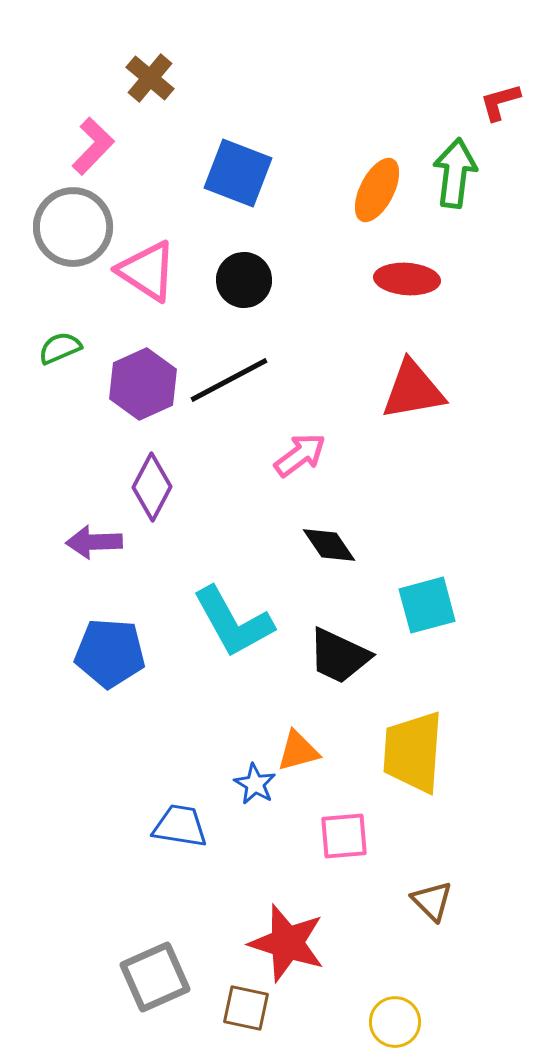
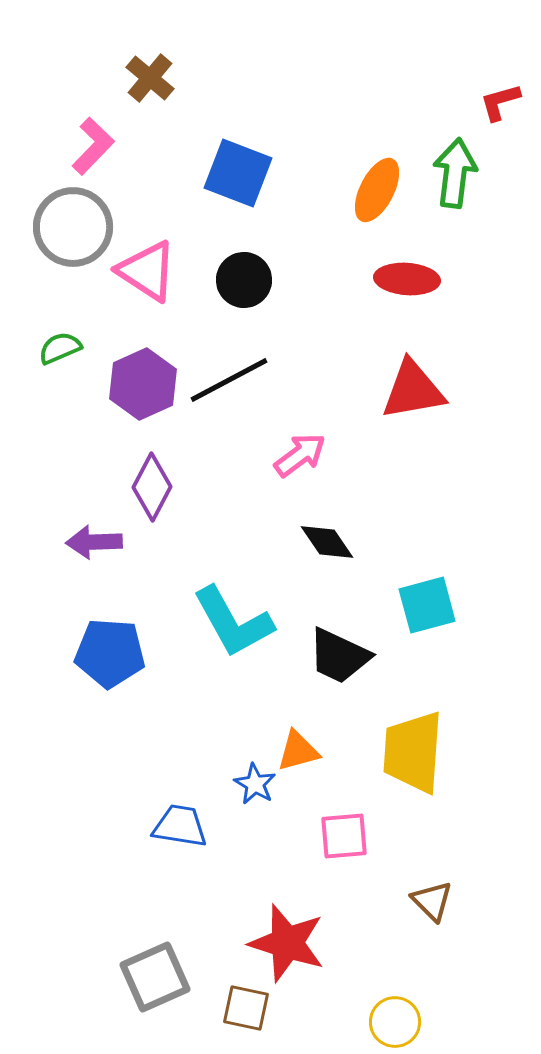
black diamond: moved 2 px left, 3 px up
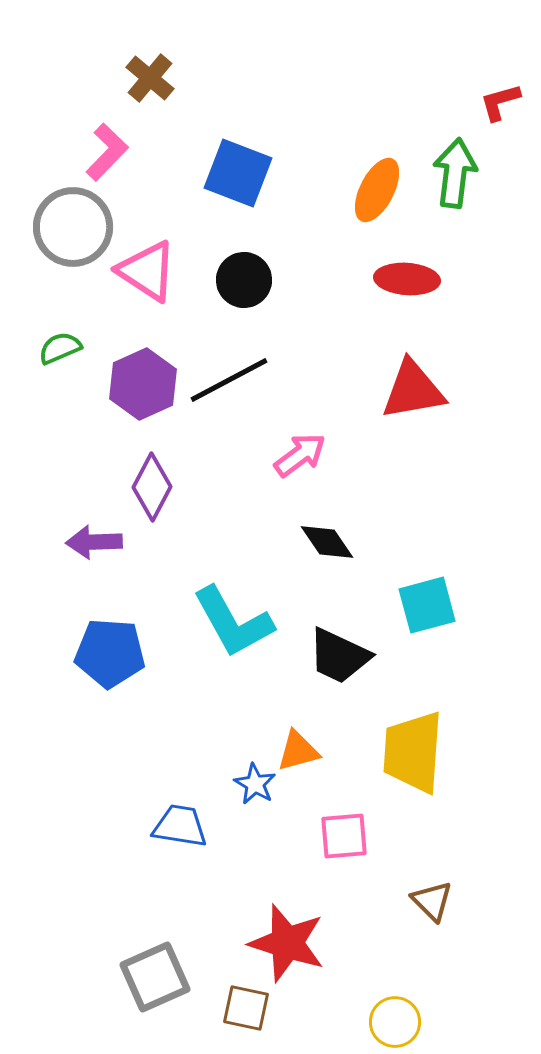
pink L-shape: moved 14 px right, 6 px down
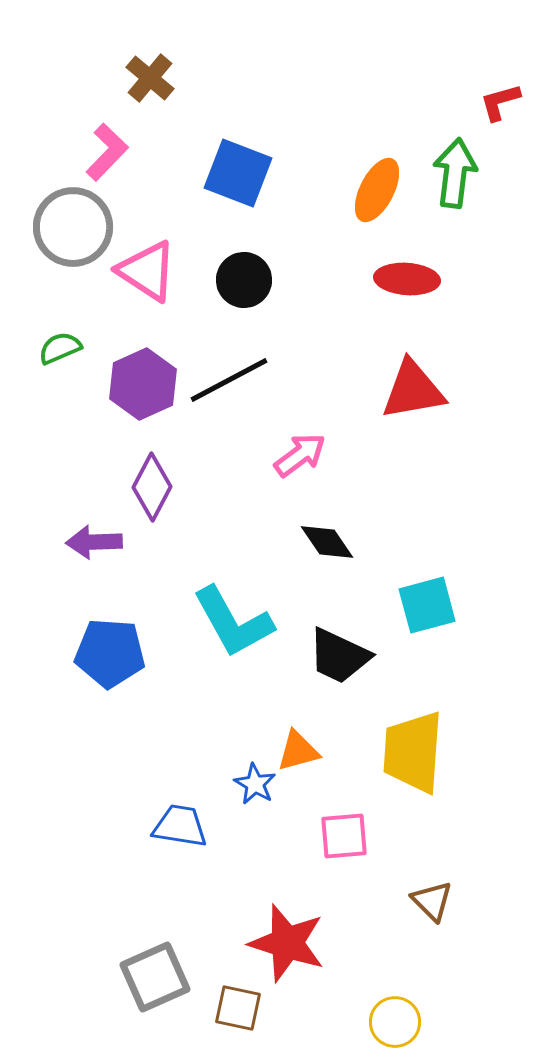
brown square: moved 8 px left
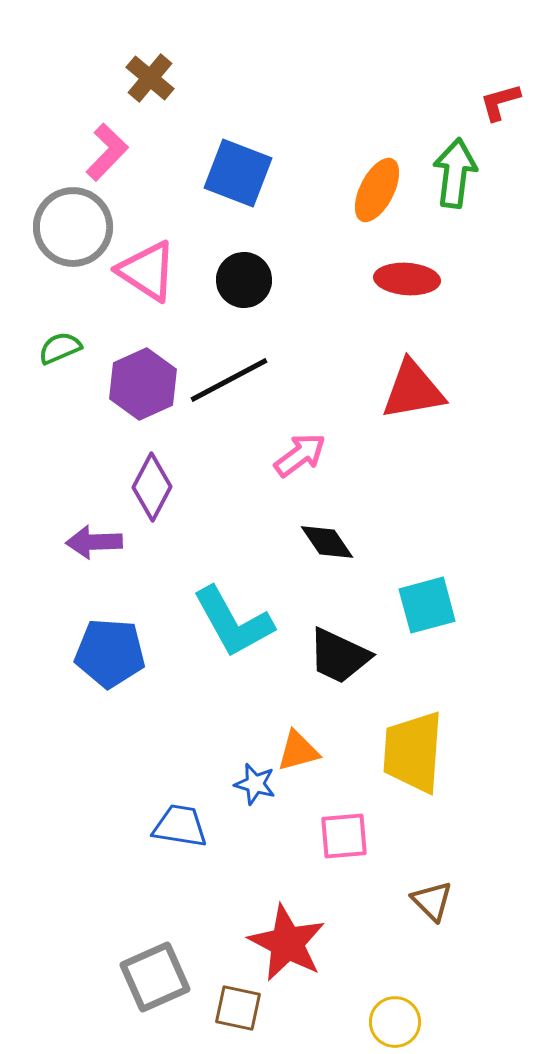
blue star: rotated 15 degrees counterclockwise
red star: rotated 10 degrees clockwise
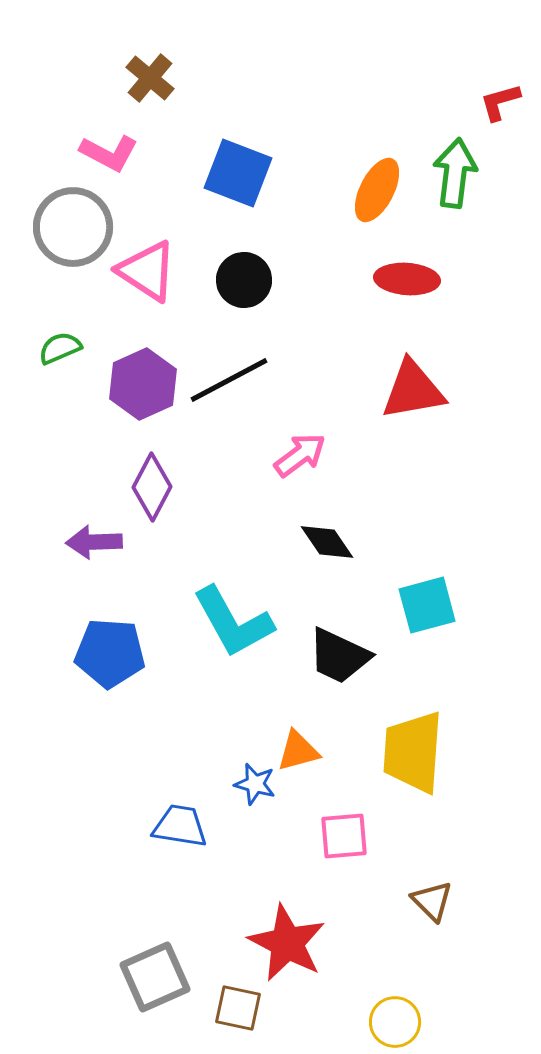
pink L-shape: moved 2 px right, 1 px down; rotated 74 degrees clockwise
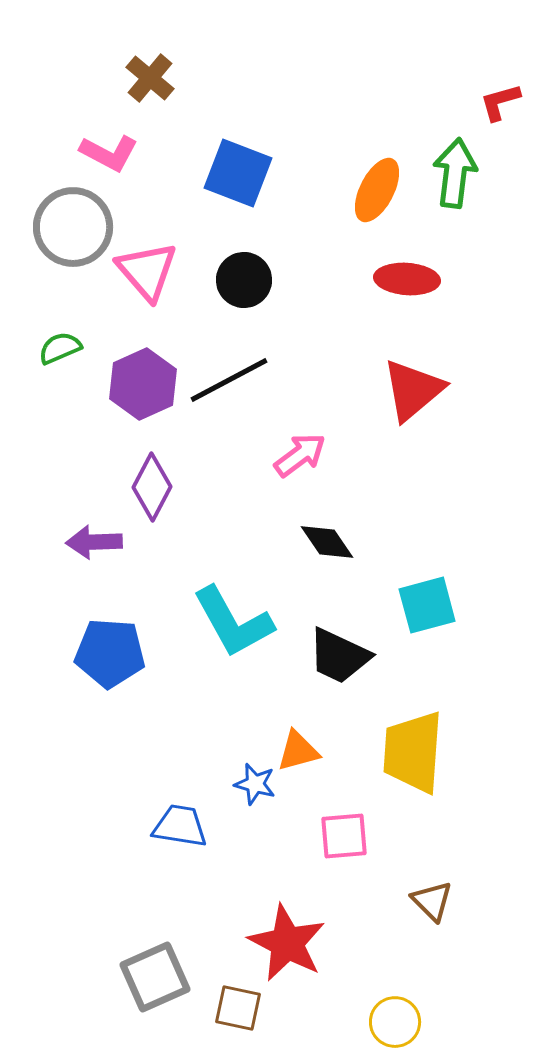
pink triangle: rotated 16 degrees clockwise
red triangle: rotated 30 degrees counterclockwise
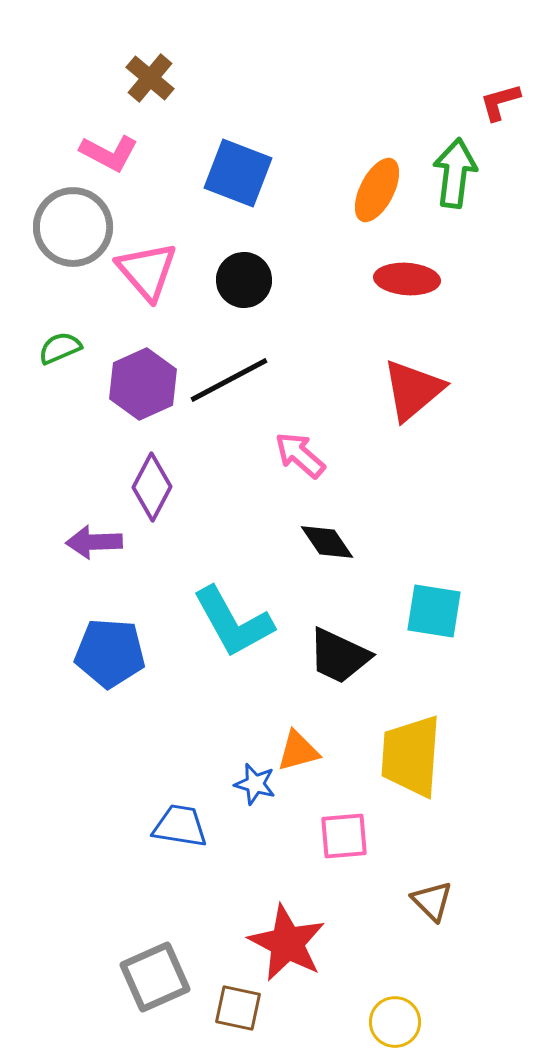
pink arrow: rotated 102 degrees counterclockwise
cyan square: moved 7 px right, 6 px down; rotated 24 degrees clockwise
yellow trapezoid: moved 2 px left, 4 px down
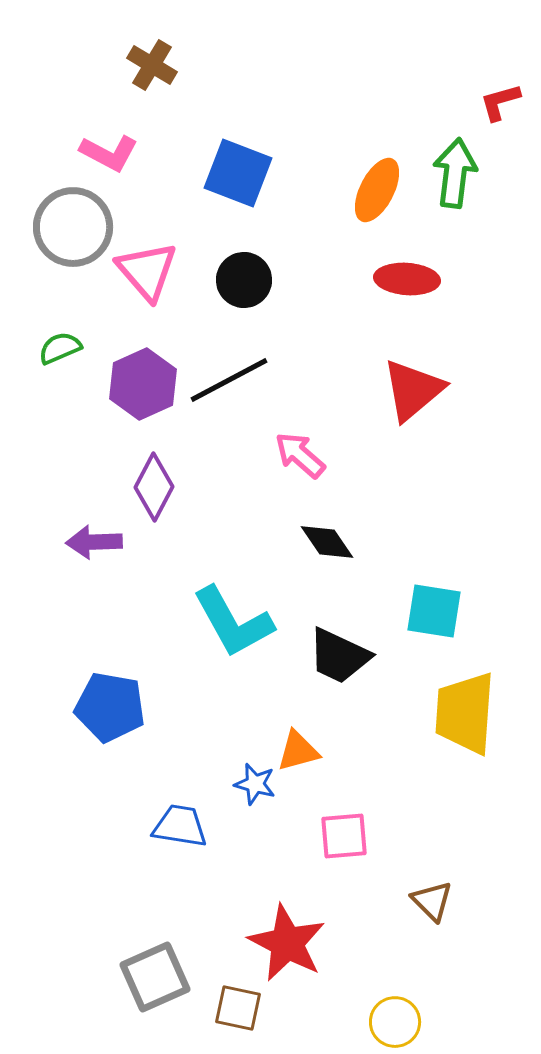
brown cross: moved 2 px right, 13 px up; rotated 9 degrees counterclockwise
purple diamond: moved 2 px right
blue pentagon: moved 54 px down; rotated 6 degrees clockwise
yellow trapezoid: moved 54 px right, 43 px up
